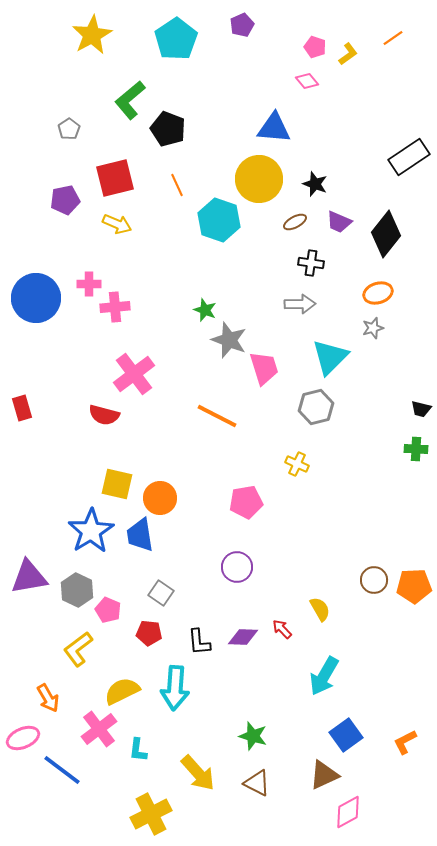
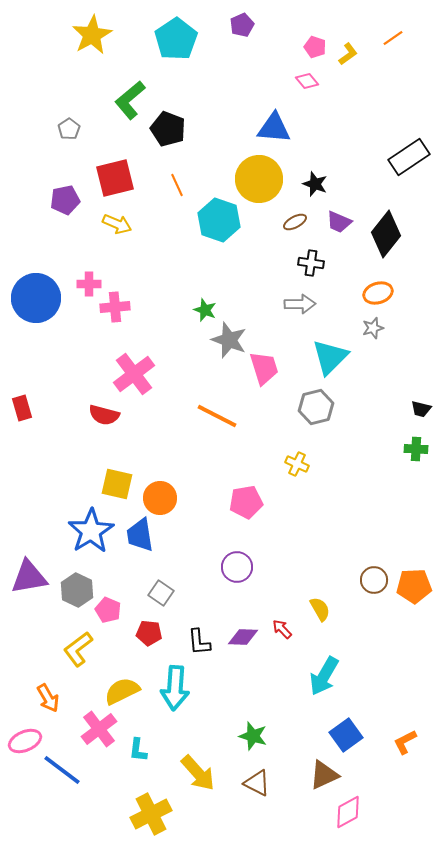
pink ellipse at (23, 738): moved 2 px right, 3 px down
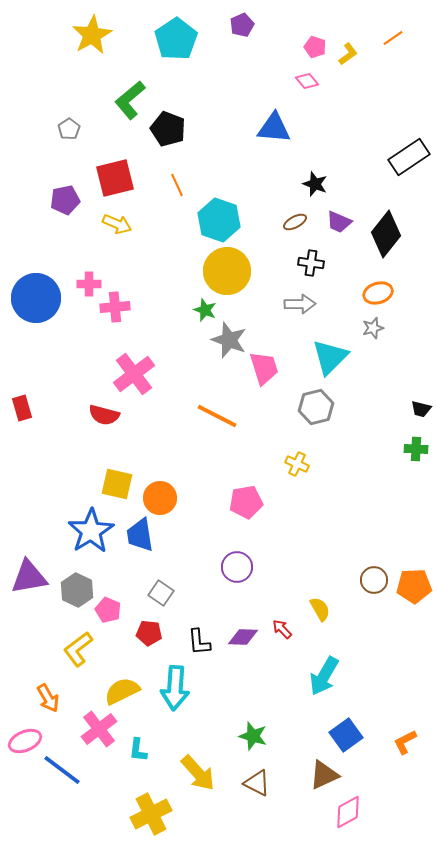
yellow circle at (259, 179): moved 32 px left, 92 px down
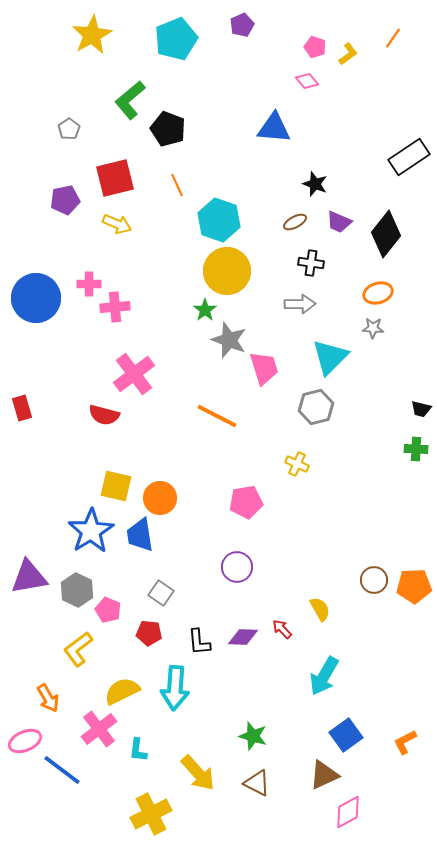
orange line at (393, 38): rotated 20 degrees counterclockwise
cyan pentagon at (176, 39): rotated 12 degrees clockwise
green star at (205, 310): rotated 15 degrees clockwise
gray star at (373, 328): rotated 20 degrees clockwise
yellow square at (117, 484): moved 1 px left, 2 px down
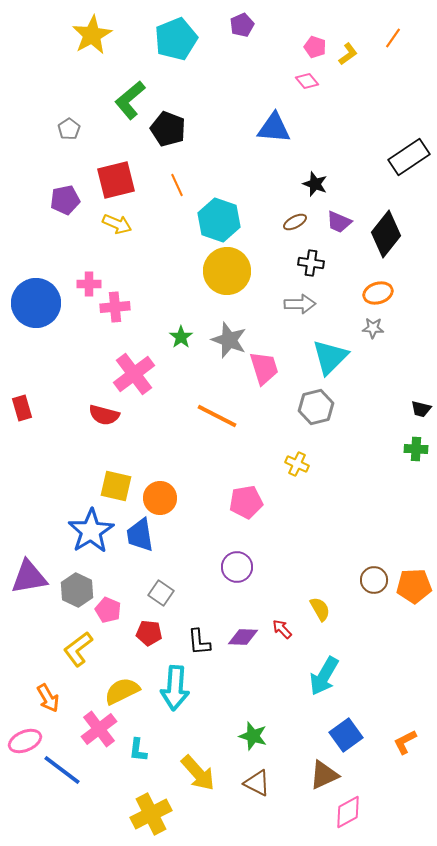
red square at (115, 178): moved 1 px right, 2 px down
blue circle at (36, 298): moved 5 px down
green star at (205, 310): moved 24 px left, 27 px down
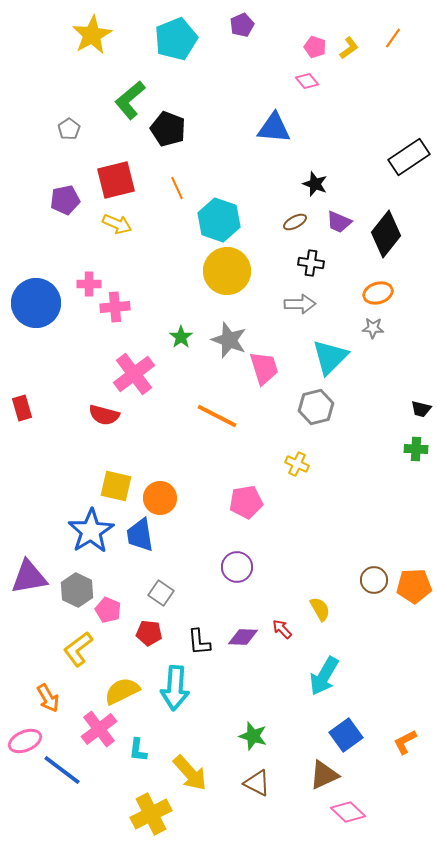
yellow L-shape at (348, 54): moved 1 px right, 6 px up
orange line at (177, 185): moved 3 px down
yellow arrow at (198, 773): moved 8 px left
pink diamond at (348, 812): rotated 72 degrees clockwise
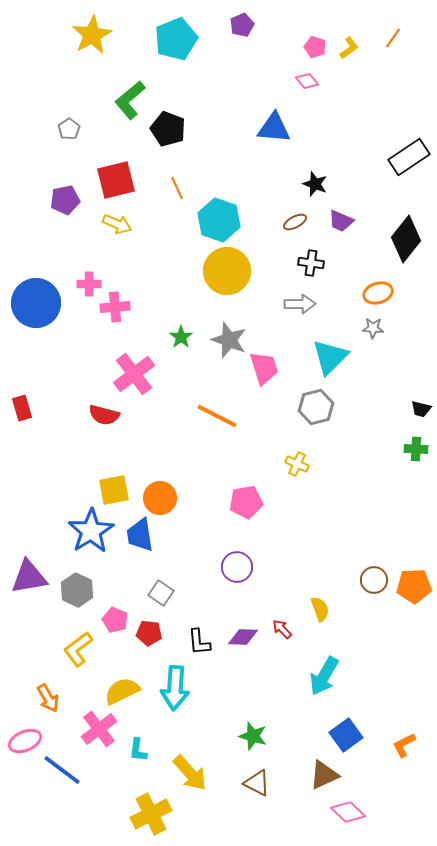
purple trapezoid at (339, 222): moved 2 px right, 1 px up
black diamond at (386, 234): moved 20 px right, 5 px down
yellow square at (116, 486): moved 2 px left, 4 px down; rotated 24 degrees counterclockwise
yellow semicircle at (320, 609): rotated 10 degrees clockwise
pink pentagon at (108, 610): moved 7 px right, 10 px down
orange L-shape at (405, 742): moved 1 px left, 3 px down
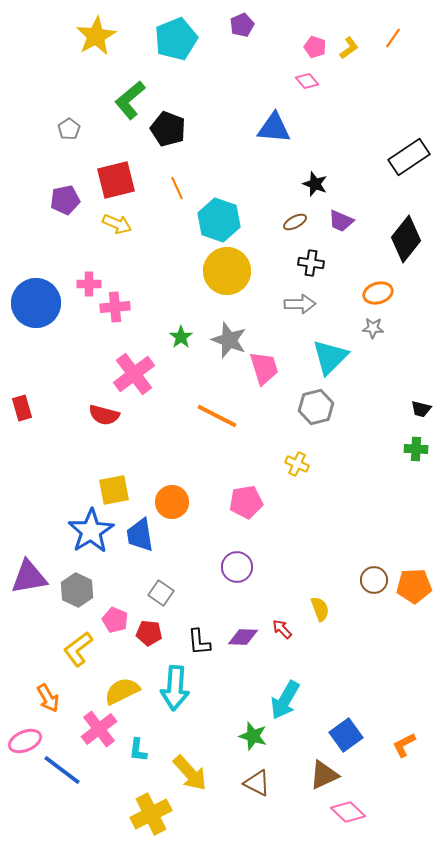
yellow star at (92, 35): moved 4 px right, 1 px down
orange circle at (160, 498): moved 12 px right, 4 px down
cyan arrow at (324, 676): moved 39 px left, 24 px down
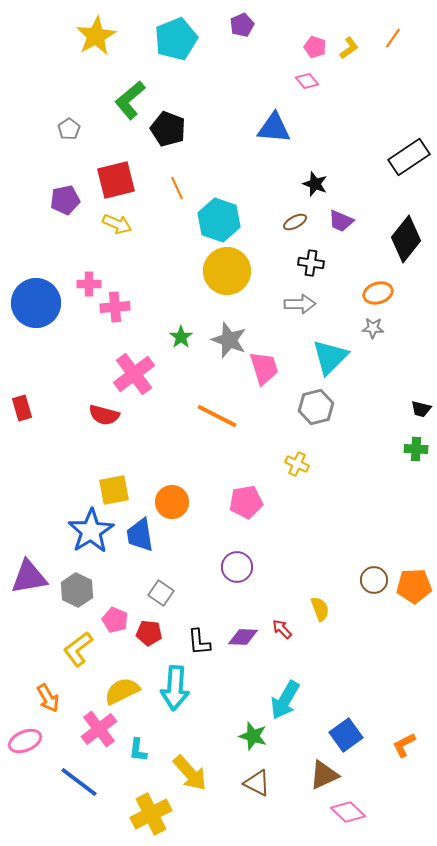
blue line at (62, 770): moved 17 px right, 12 px down
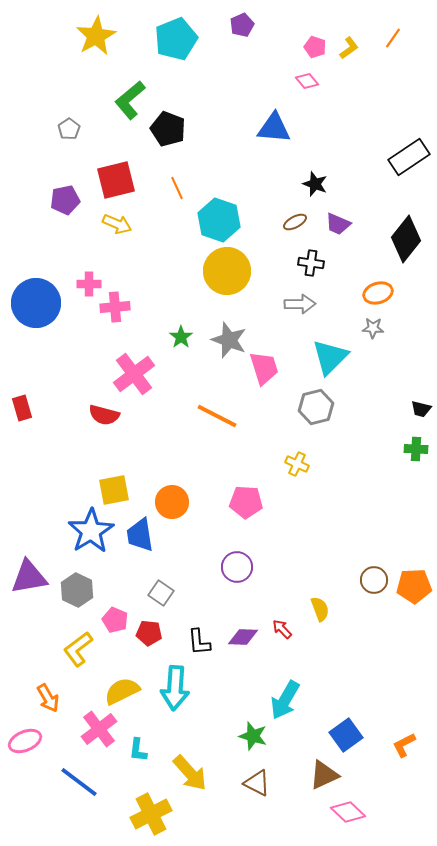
purple trapezoid at (341, 221): moved 3 px left, 3 px down
pink pentagon at (246, 502): rotated 12 degrees clockwise
